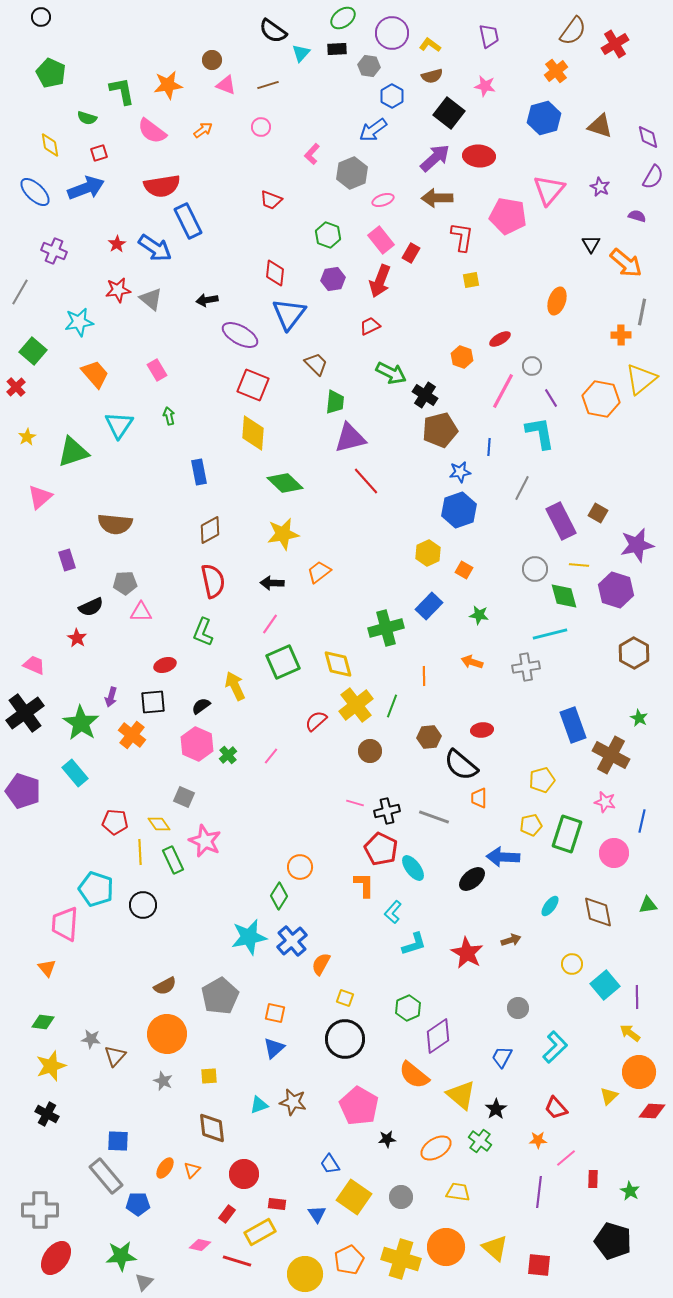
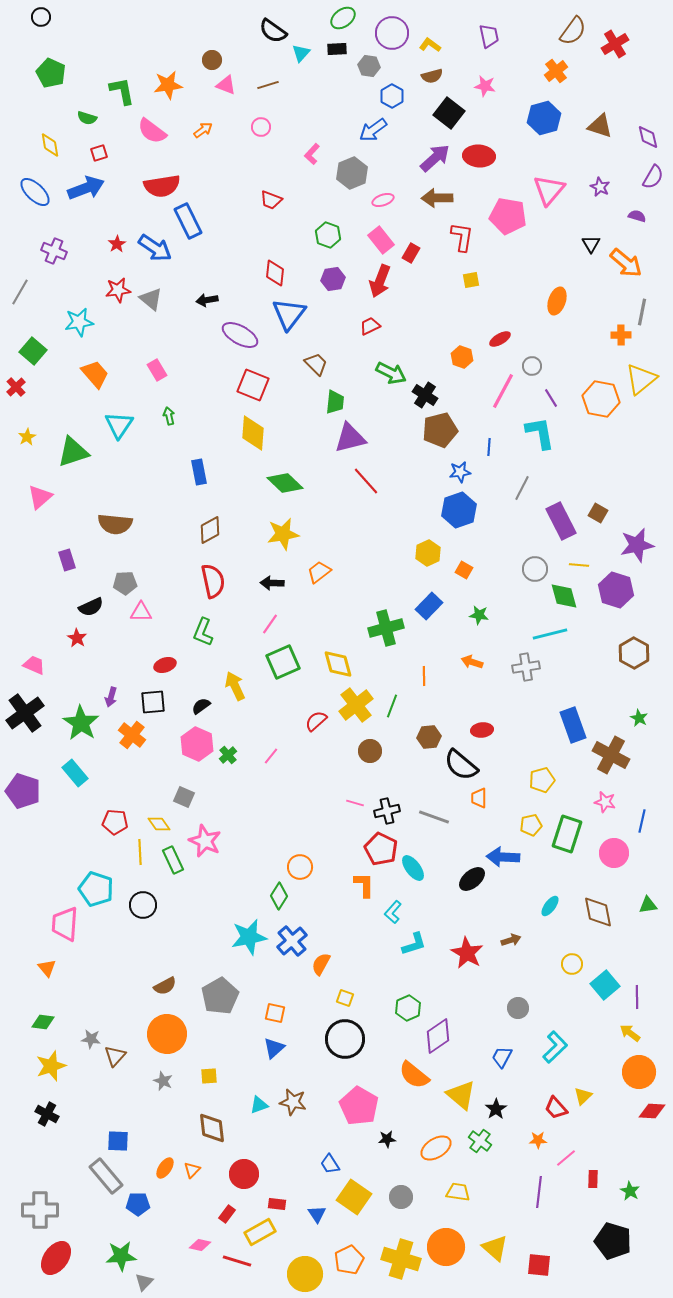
yellow triangle at (609, 1096): moved 26 px left
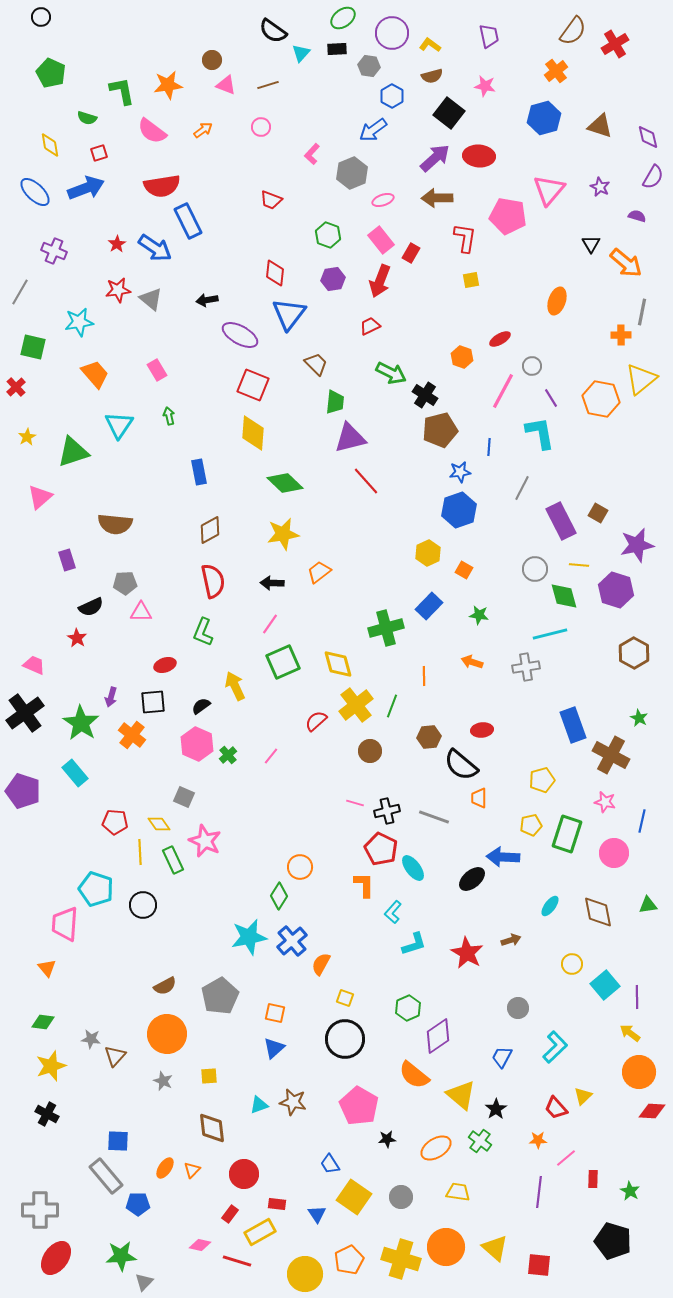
red L-shape at (462, 237): moved 3 px right, 1 px down
green square at (33, 351): moved 4 px up; rotated 28 degrees counterclockwise
red rectangle at (227, 1214): moved 3 px right
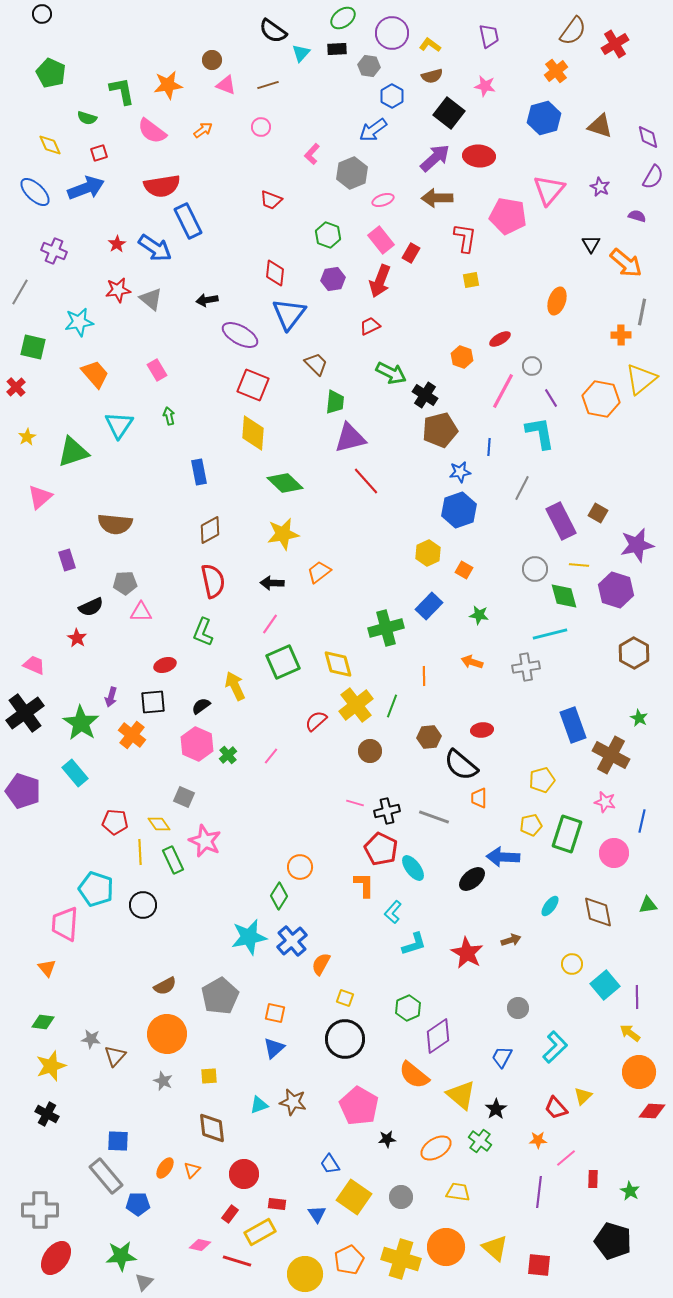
black circle at (41, 17): moved 1 px right, 3 px up
yellow diamond at (50, 145): rotated 15 degrees counterclockwise
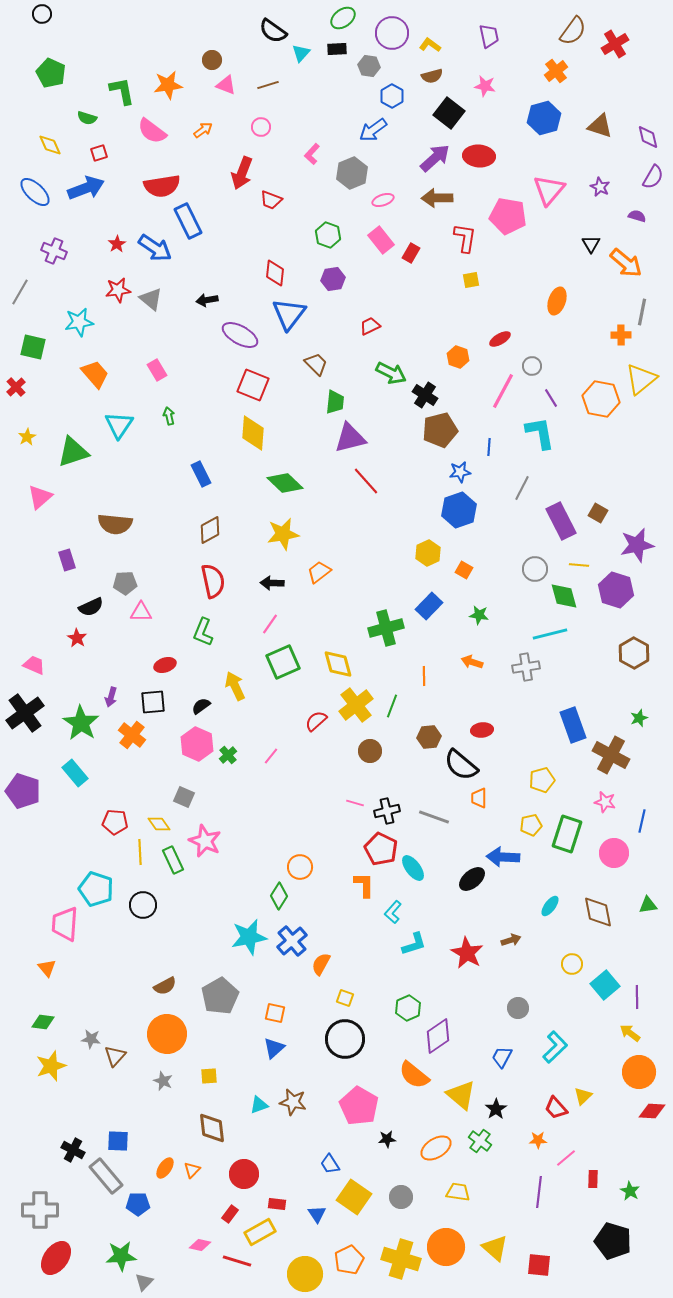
red arrow at (380, 281): moved 138 px left, 108 px up
orange hexagon at (462, 357): moved 4 px left
blue rectangle at (199, 472): moved 2 px right, 2 px down; rotated 15 degrees counterclockwise
green star at (639, 718): rotated 24 degrees clockwise
black cross at (47, 1114): moved 26 px right, 36 px down
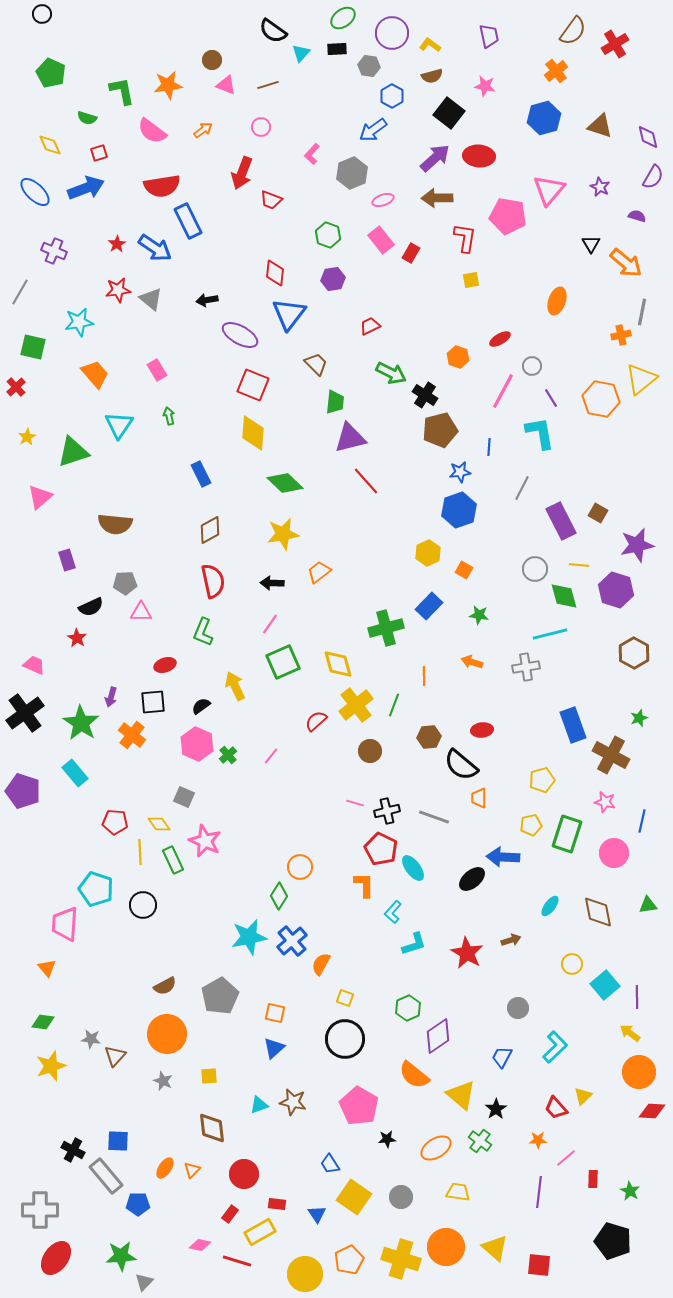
orange cross at (621, 335): rotated 12 degrees counterclockwise
green line at (392, 706): moved 2 px right, 1 px up
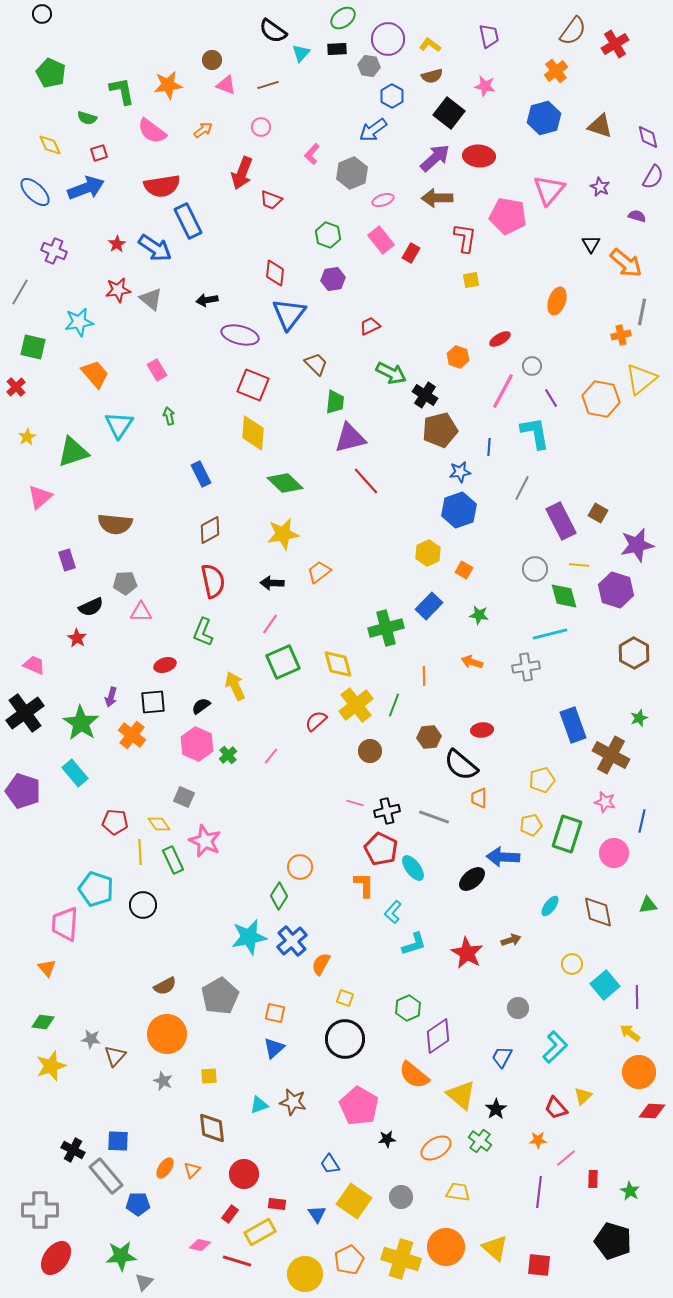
purple circle at (392, 33): moved 4 px left, 6 px down
purple ellipse at (240, 335): rotated 15 degrees counterclockwise
cyan L-shape at (540, 433): moved 5 px left
yellow square at (354, 1197): moved 4 px down
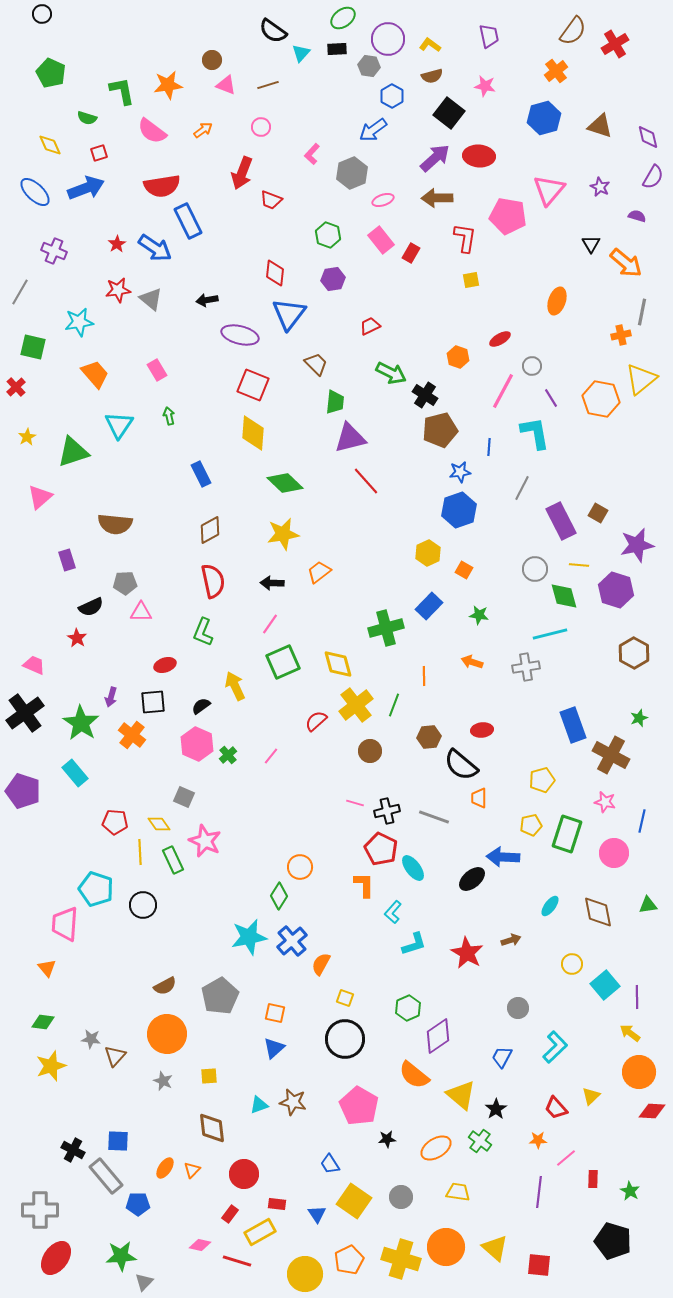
yellow triangle at (583, 1096): moved 8 px right
